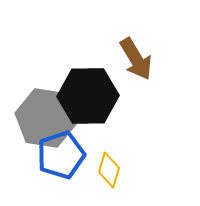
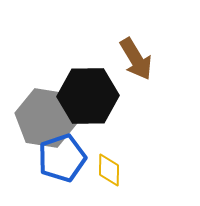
blue pentagon: moved 1 px right, 3 px down
yellow diamond: rotated 16 degrees counterclockwise
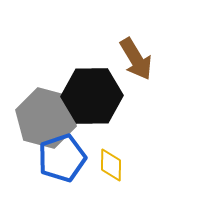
black hexagon: moved 4 px right
gray hexagon: rotated 6 degrees clockwise
yellow diamond: moved 2 px right, 5 px up
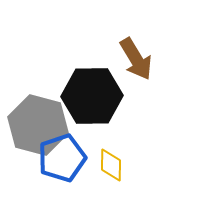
gray hexagon: moved 8 px left, 7 px down
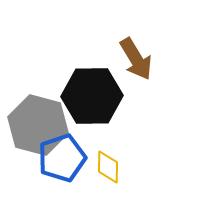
yellow diamond: moved 3 px left, 2 px down
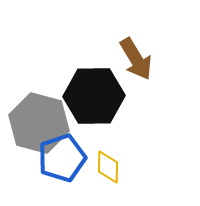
black hexagon: moved 2 px right
gray hexagon: moved 1 px right, 2 px up
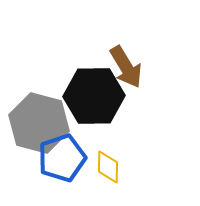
brown arrow: moved 10 px left, 8 px down
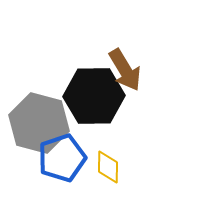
brown arrow: moved 1 px left, 3 px down
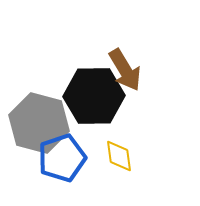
yellow diamond: moved 11 px right, 11 px up; rotated 8 degrees counterclockwise
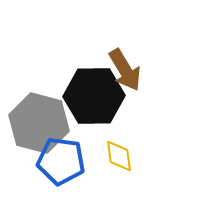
blue pentagon: moved 1 px left, 3 px down; rotated 27 degrees clockwise
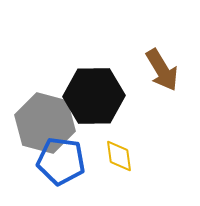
brown arrow: moved 37 px right
gray hexagon: moved 6 px right
